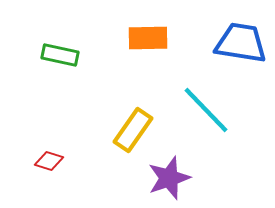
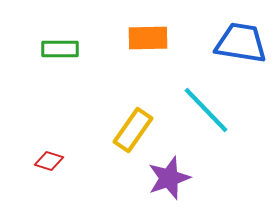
green rectangle: moved 6 px up; rotated 12 degrees counterclockwise
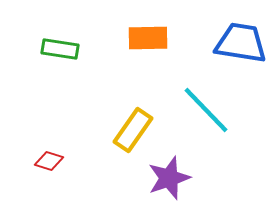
green rectangle: rotated 9 degrees clockwise
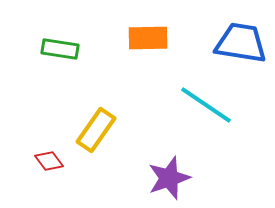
cyan line: moved 5 px up; rotated 12 degrees counterclockwise
yellow rectangle: moved 37 px left
red diamond: rotated 36 degrees clockwise
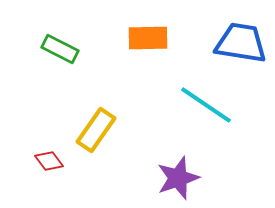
green rectangle: rotated 18 degrees clockwise
purple star: moved 9 px right
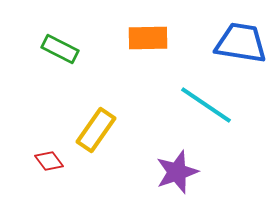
purple star: moved 1 px left, 6 px up
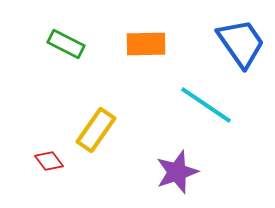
orange rectangle: moved 2 px left, 6 px down
blue trapezoid: rotated 46 degrees clockwise
green rectangle: moved 6 px right, 5 px up
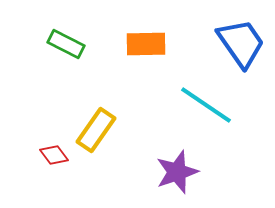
red diamond: moved 5 px right, 6 px up
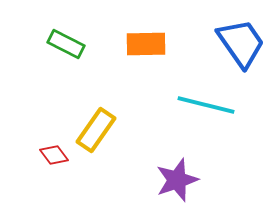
cyan line: rotated 20 degrees counterclockwise
purple star: moved 8 px down
